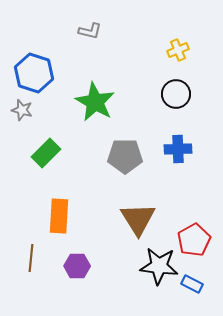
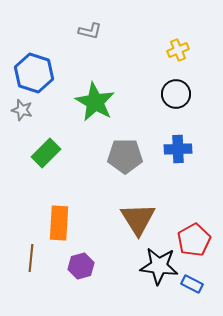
orange rectangle: moved 7 px down
purple hexagon: moved 4 px right; rotated 15 degrees counterclockwise
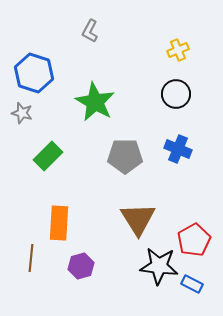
gray L-shape: rotated 105 degrees clockwise
gray star: moved 3 px down
blue cross: rotated 24 degrees clockwise
green rectangle: moved 2 px right, 3 px down
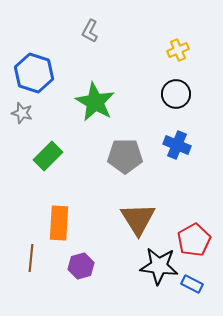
blue cross: moved 1 px left, 4 px up
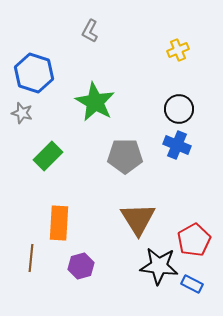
black circle: moved 3 px right, 15 px down
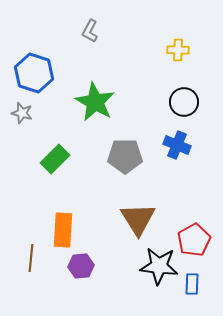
yellow cross: rotated 25 degrees clockwise
black circle: moved 5 px right, 7 px up
green rectangle: moved 7 px right, 3 px down
orange rectangle: moved 4 px right, 7 px down
purple hexagon: rotated 10 degrees clockwise
blue rectangle: rotated 65 degrees clockwise
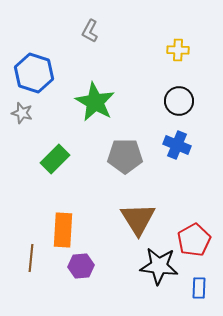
black circle: moved 5 px left, 1 px up
blue rectangle: moved 7 px right, 4 px down
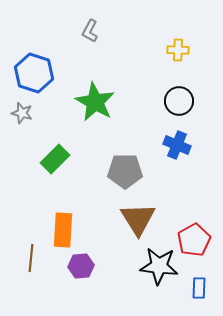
gray pentagon: moved 15 px down
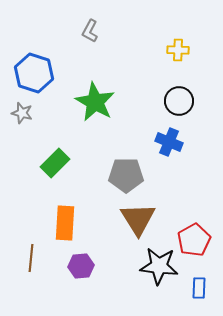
blue cross: moved 8 px left, 3 px up
green rectangle: moved 4 px down
gray pentagon: moved 1 px right, 4 px down
orange rectangle: moved 2 px right, 7 px up
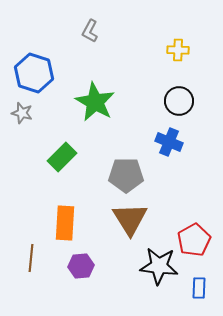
green rectangle: moved 7 px right, 6 px up
brown triangle: moved 8 px left
